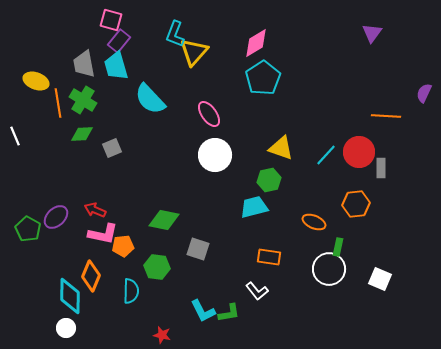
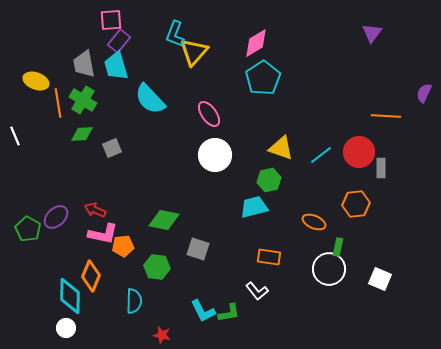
pink square at (111, 20): rotated 20 degrees counterclockwise
cyan line at (326, 155): moved 5 px left; rotated 10 degrees clockwise
cyan semicircle at (131, 291): moved 3 px right, 10 px down
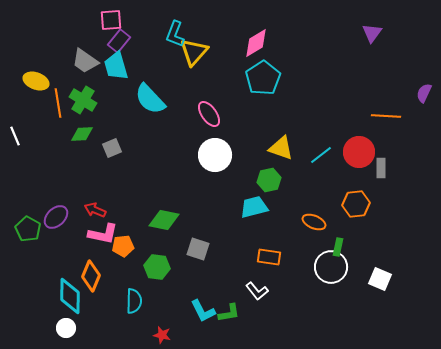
gray trapezoid at (84, 64): moved 1 px right, 3 px up; rotated 44 degrees counterclockwise
white circle at (329, 269): moved 2 px right, 2 px up
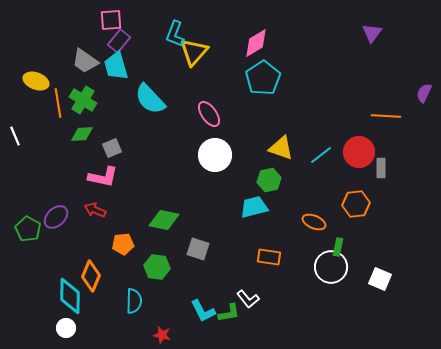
pink L-shape at (103, 234): moved 57 px up
orange pentagon at (123, 246): moved 2 px up
white L-shape at (257, 291): moved 9 px left, 8 px down
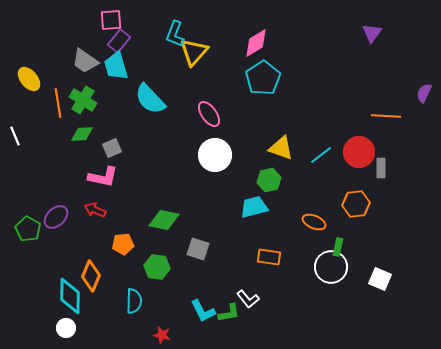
yellow ellipse at (36, 81): moved 7 px left, 2 px up; rotated 30 degrees clockwise
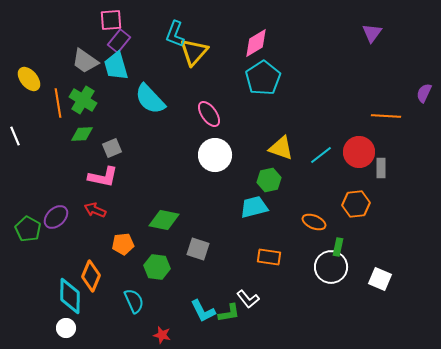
cyan semicircle at (134, 301): rotated 25 degrees counterclockwise
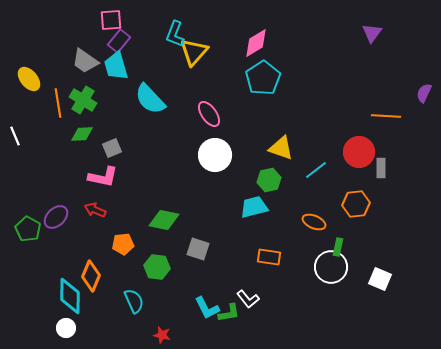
cyan line at (321, 155): moved 5 px left, 15 px down
cyan L-shape at (203, 311): moved 4 px right, 3 px up
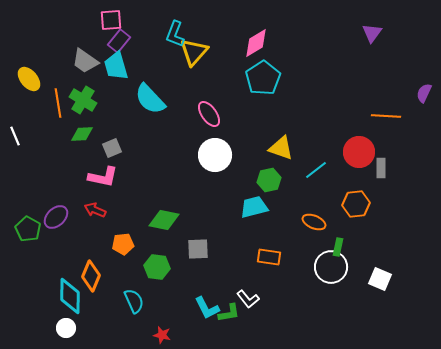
gray square at (198, 249): rotated 20 degrees counterclockwise
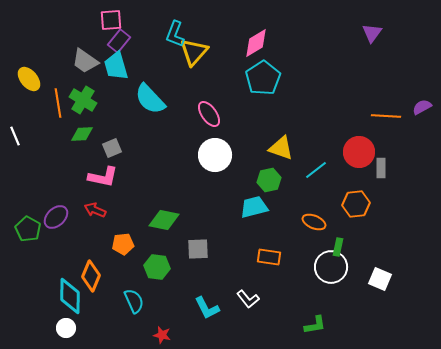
purple semicircle at (424, 93): moved 2 px left, 14 px down; rotated 36 degrees clockwise
green L-shape at (229, 313): moved 86 px right, 12 px down
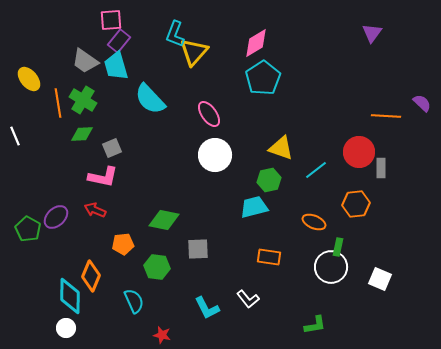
purple semicircle at (422, 107): moved 4 px up; rotated 72 degrees clockwise
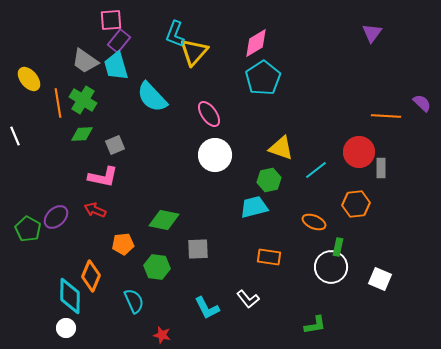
cyan semicircle at (150, 99): moved 2 px right, 2 px up
gray square at (112, 148): moved 3 px right, 3 px up
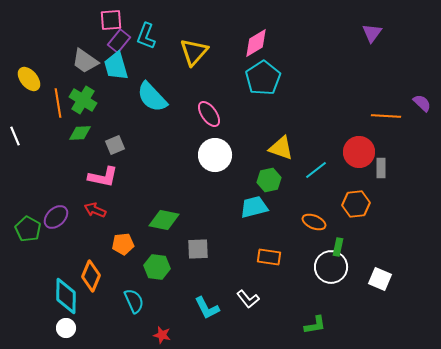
cyan L-shape at (175, 34): moved 29 px left, 2 px down
green diamond at (82, 134): moved 2 px left, 1 px up
cyan diamond at (70, 296): moved 4 px left
